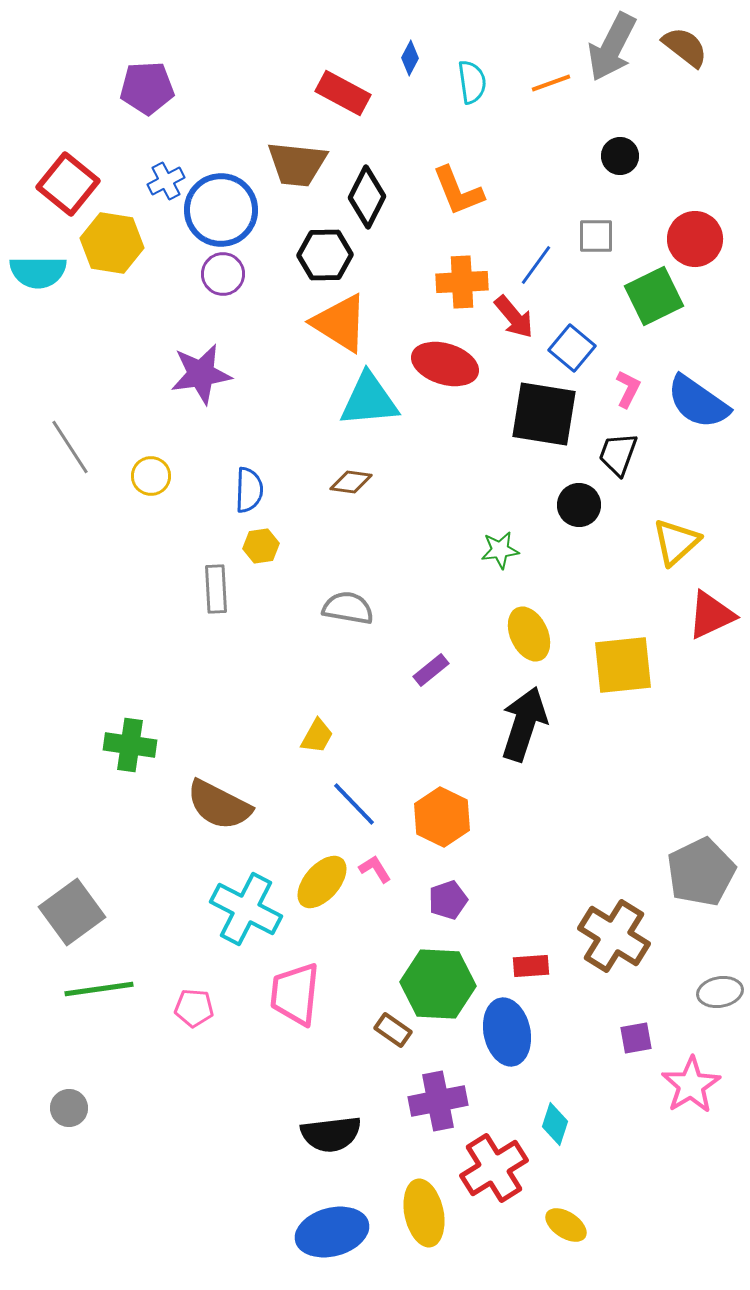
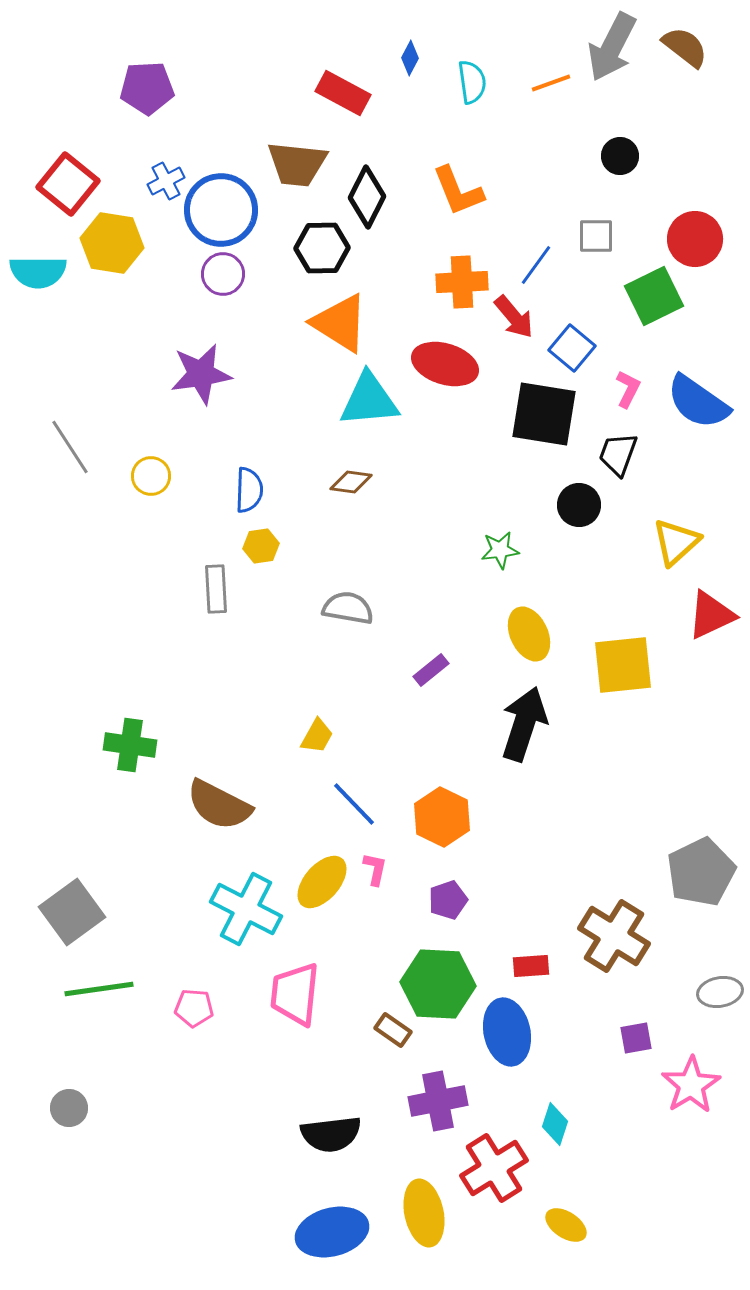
black hexagon at (325, 255): moved 3 px left, 7 px up
pink L-shape at (375, 869): rotated 44 degrees clockwise
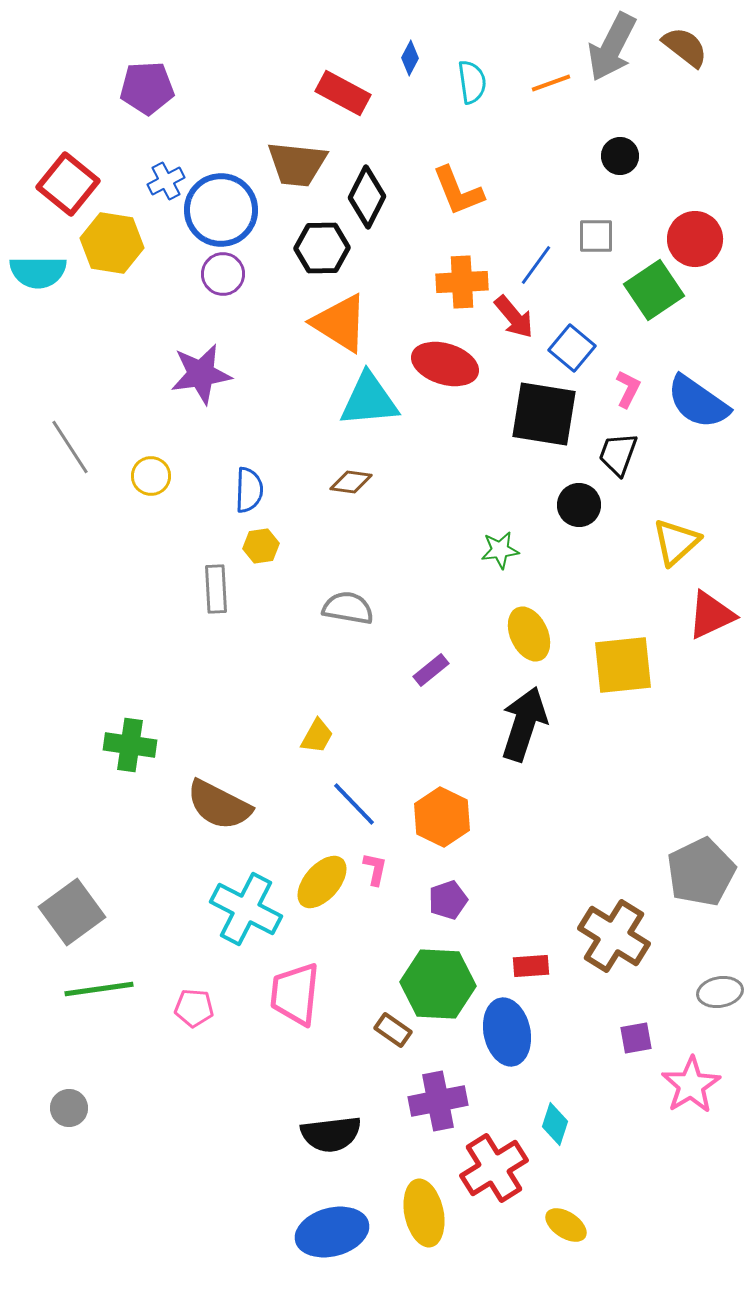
green square at (654, 296): moved 6 px up; rotated 8 degrees counterclockwise
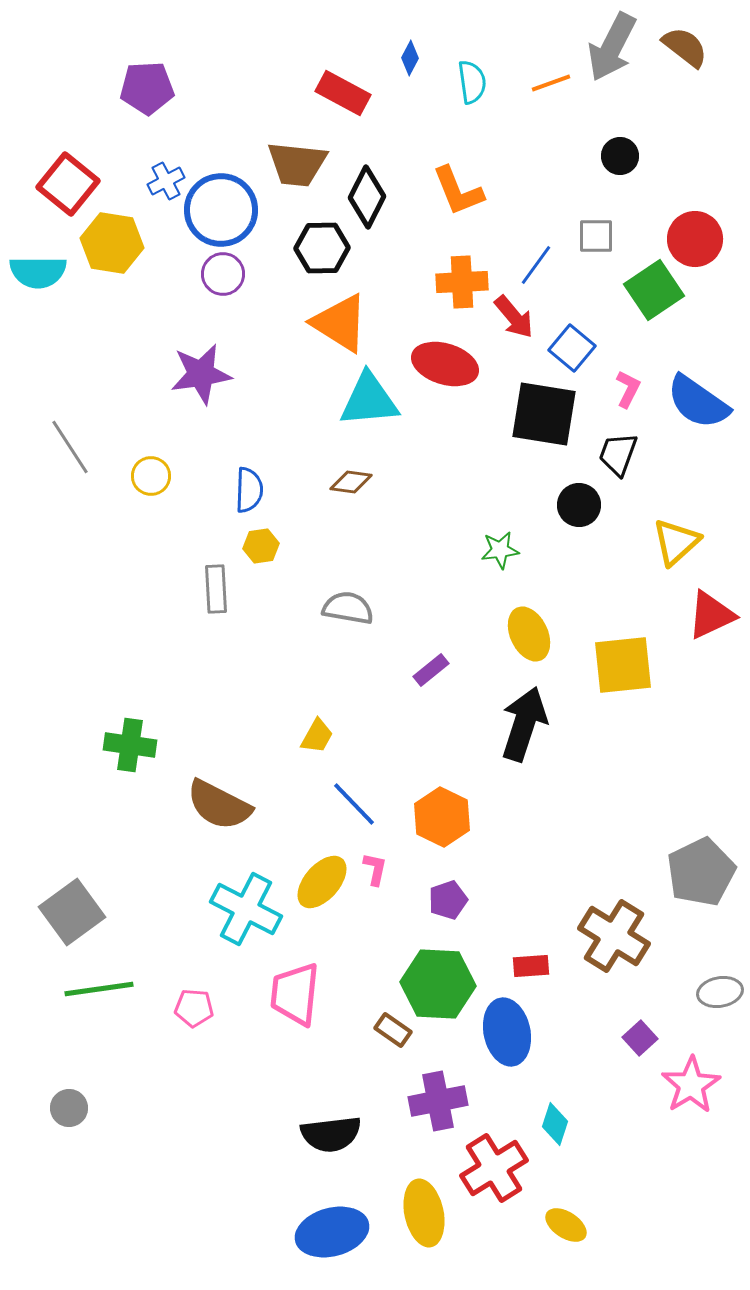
purple square at (636, 1038): moved 4 px right; rotated 32 degrees counterclockwise
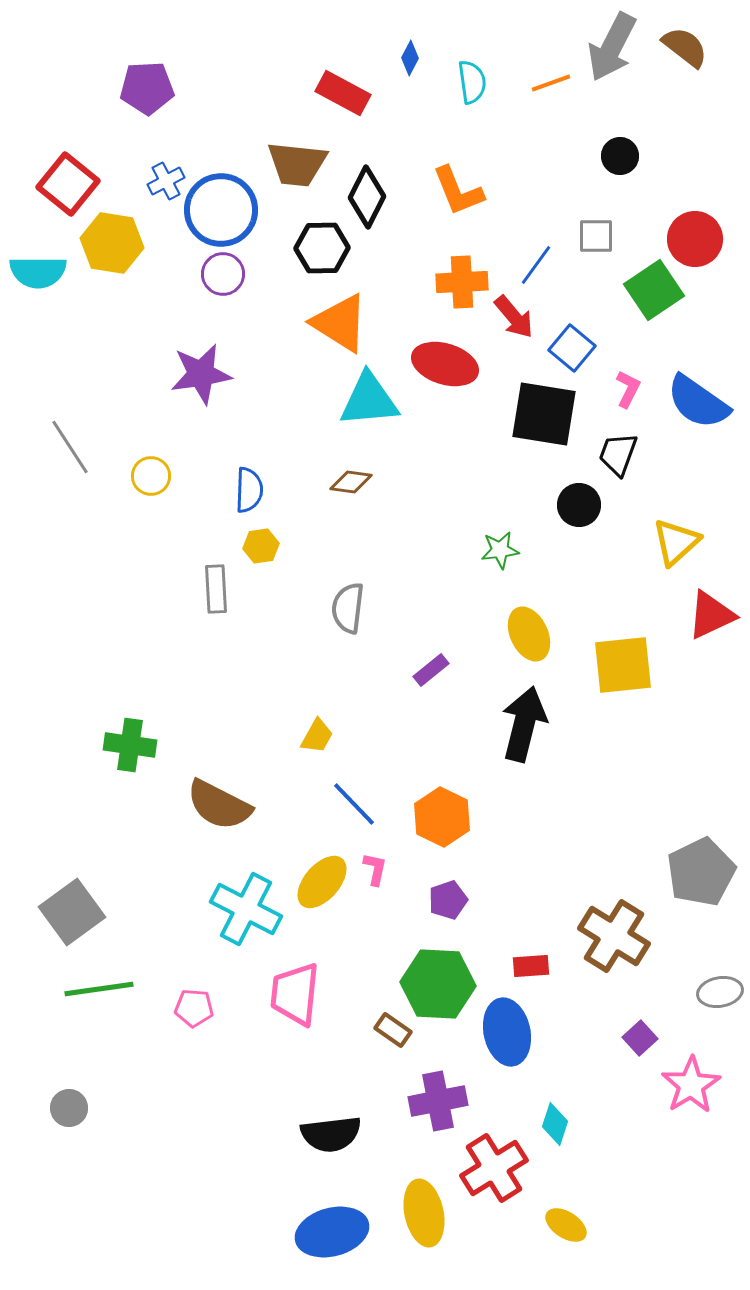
gray semicircle at (348, 608): rotated 93 degrees counterclockwise
black arrow at (524, 724): rotated 4 degrees counterclockwise
